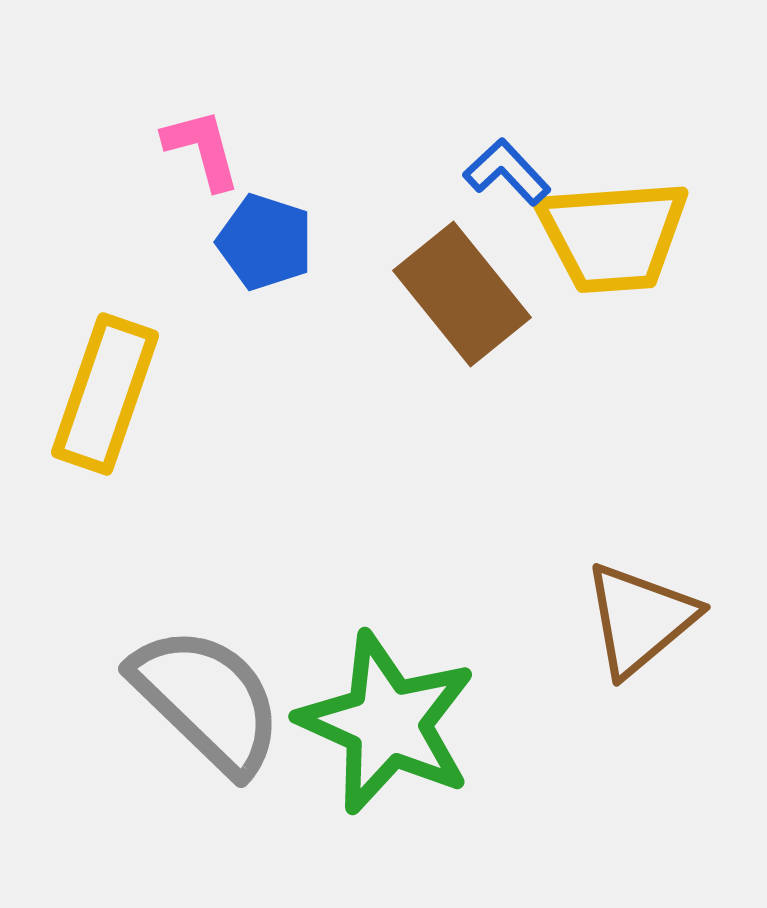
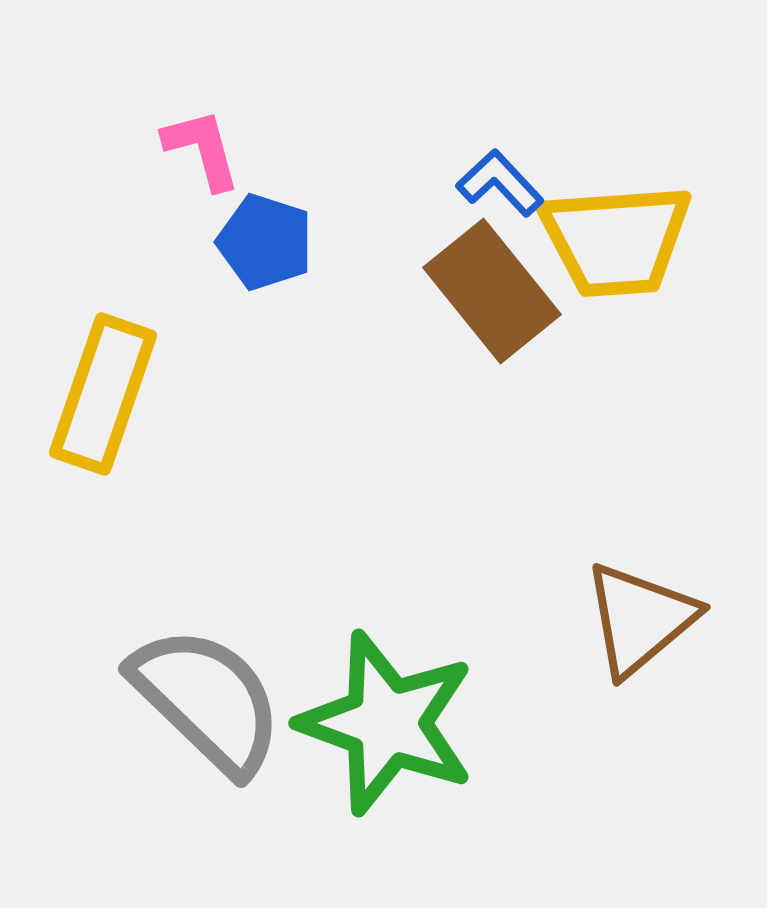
blue L-shape: moved 7 px left, 11 px down
yellow trapezoid: moved 3 px right, 4 px down
brown rectangle: moved 30 px right, 3 px up
yellow rectangle: moved 2 px left
green star: rotated 4 degrees counterclockwise
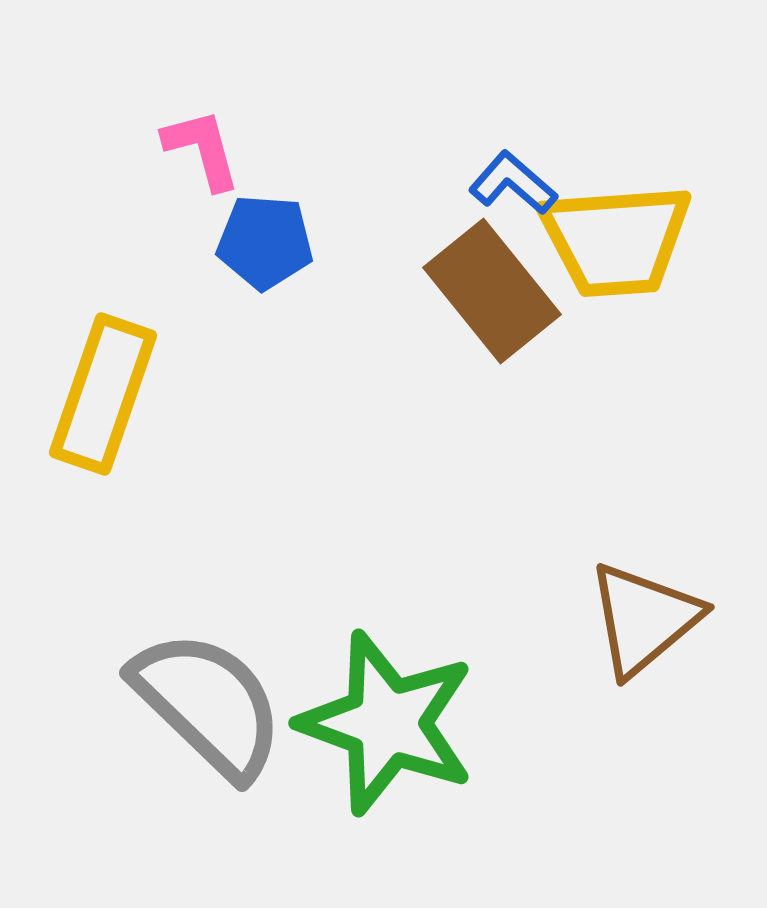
blue L-shape: moved 13 px right; rotated 6 degrees counterclockwise
blue pentagon: rotated 14 degrees counterclockwise
brown triangle: moved 4 px right
gray semicircle: moved 1 px right, 4 px down
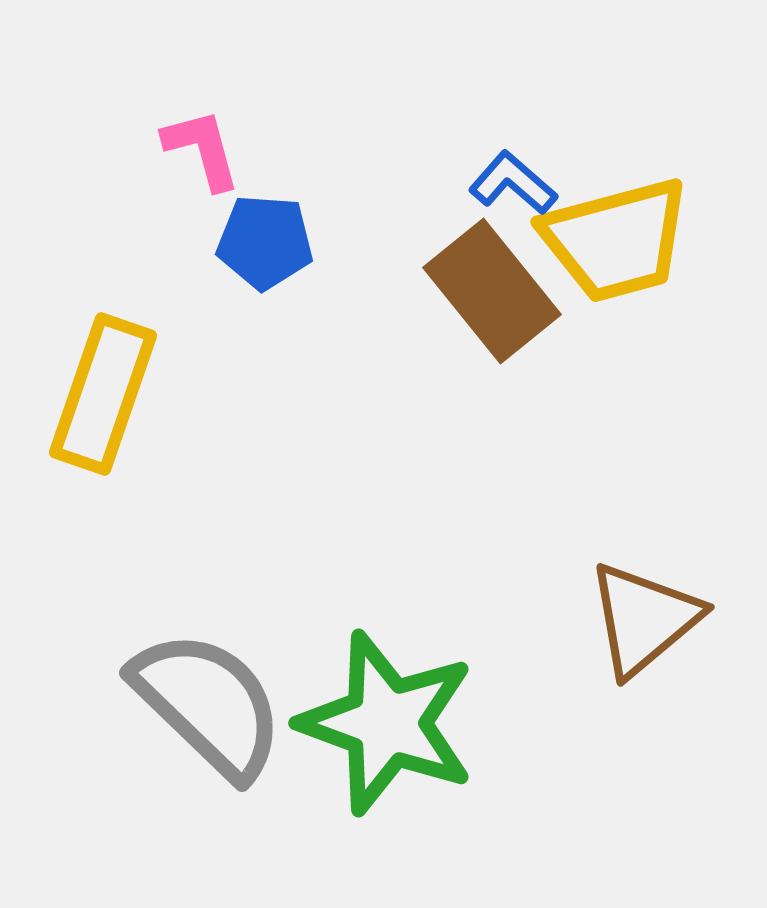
yellow trapezoid: rotated 11 degrees counterclockwise
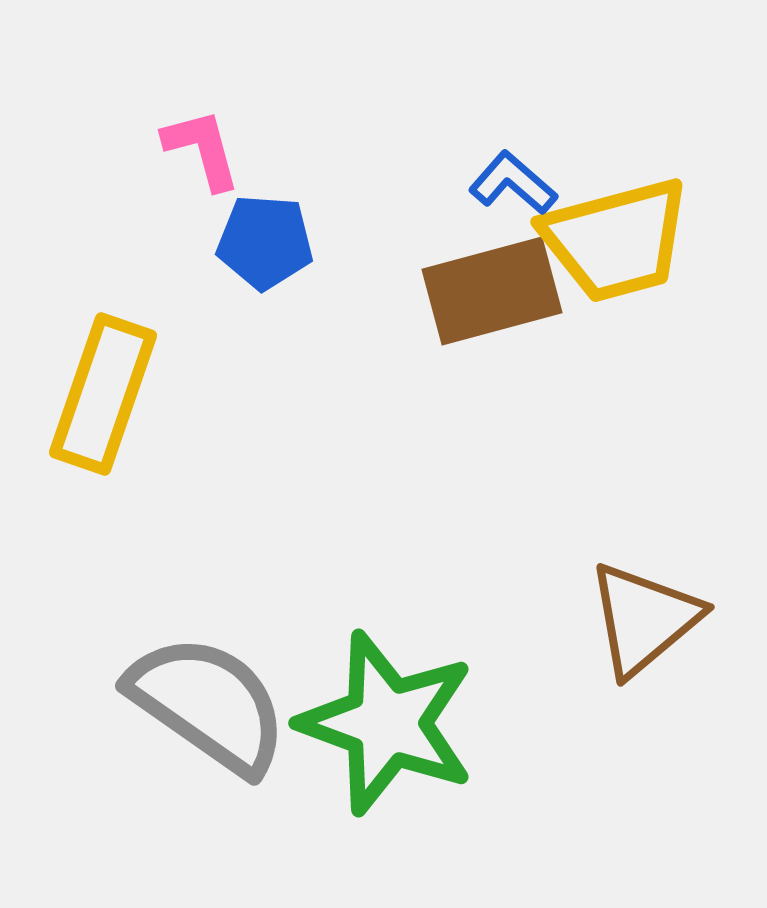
brown rectangle: rotated 66 degrees counterclockwise
gray semicircle: rotated 9 degrees counterclockwise
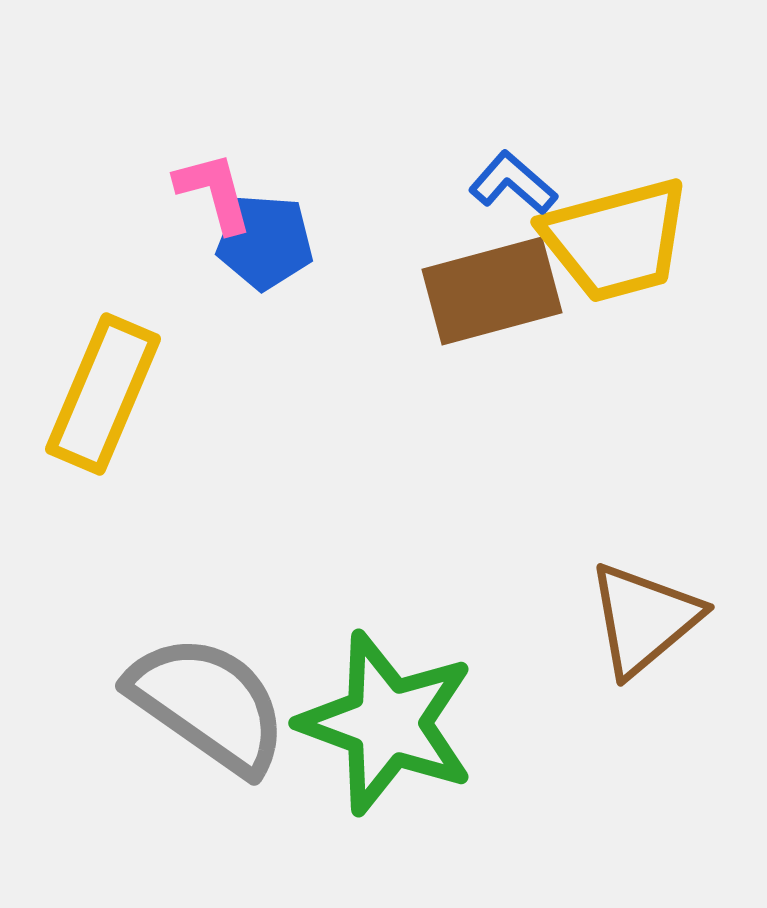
pink L-shape: moved 12 px right, 43 px down
yellow rectangle: rotated 4 degrees clockwise
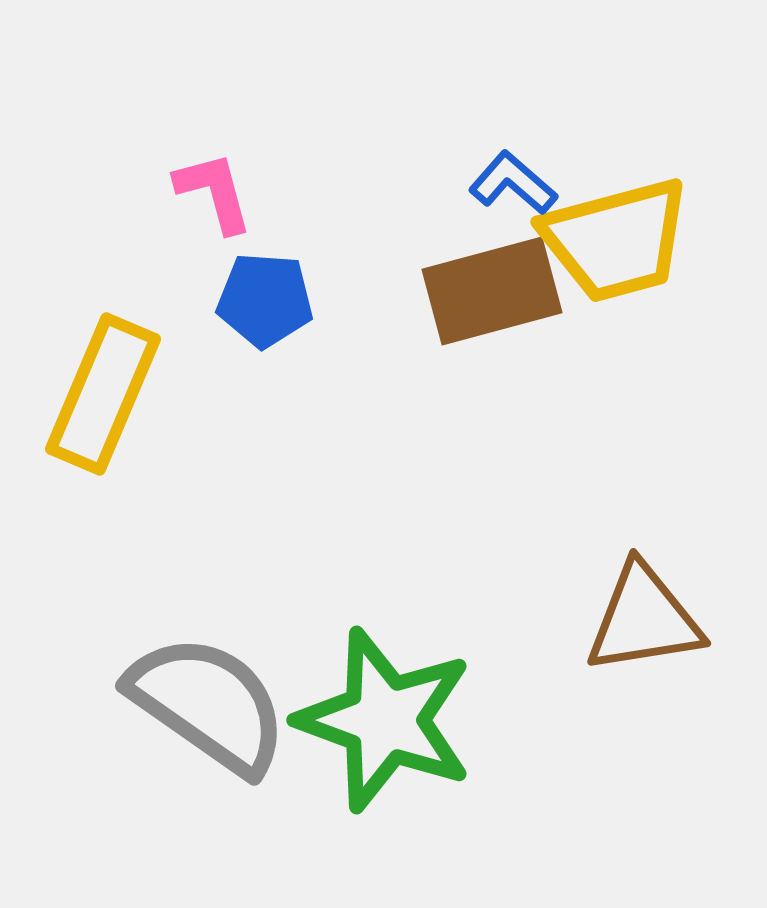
blue pentagon: moved 58 px down
brown triangle: rotated 31 degrees clockwise
green star: moved 2 px left, 3 px up
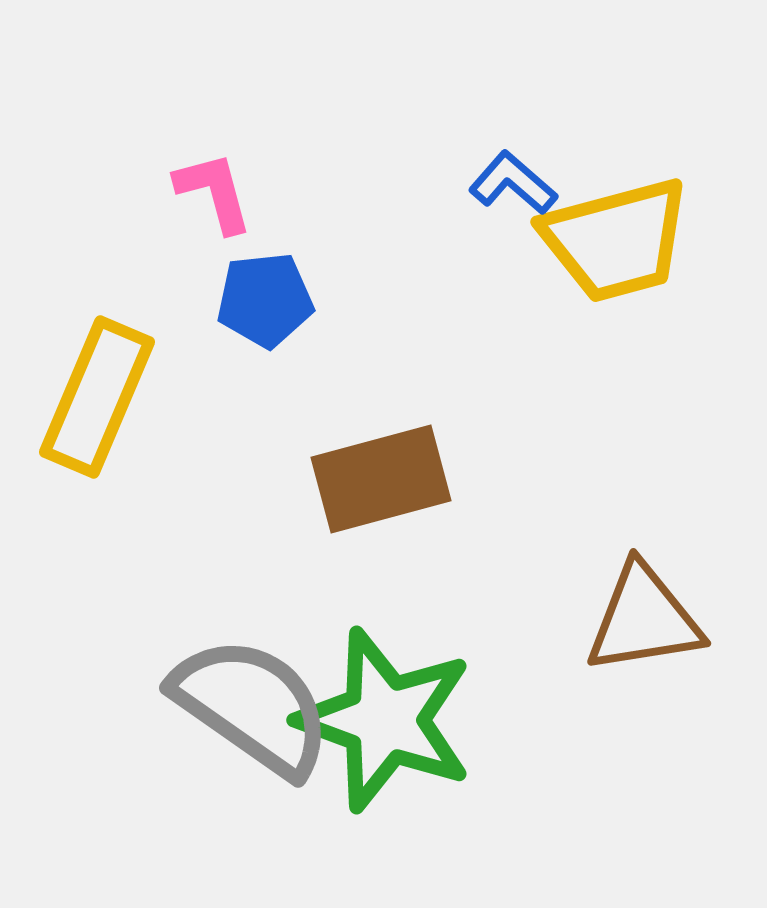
brown rectangle: moved 111 px left, 188 px down
blue pentagon: rotated 10 degrees counterclockwise
yellow rectangle: moved 6 px left, 3 px down
gray semicircle: moved 44 px right, 2 px down
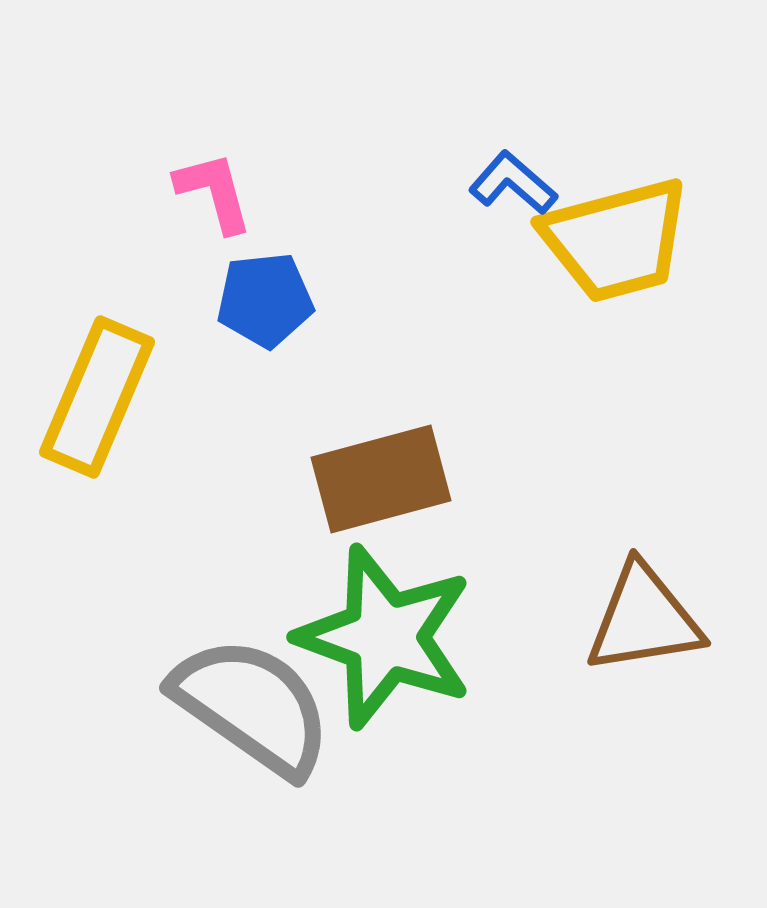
green star: moved 83 px up
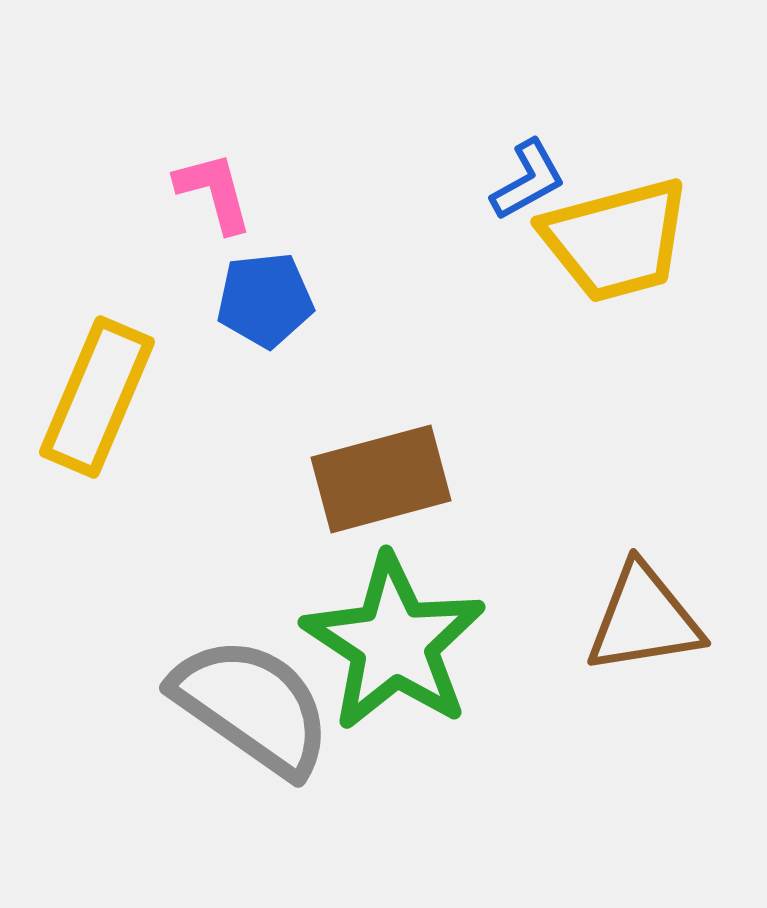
blue L-shape: moved 15 px right, 3 px up; rotated 110 degrees clockwise
green star: moved 9 px right, 6 px down; rotated 13 degrees clockwise
